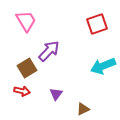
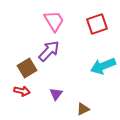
pink trapezoid: moved 28 px right
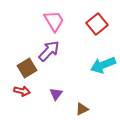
red square: rotated 20 degrees counterclockwise
cyan arrow: moved 1 px up
brown triangle: moved 1 px left
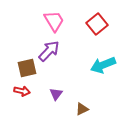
brown square: rotated 18 degrees clockwise
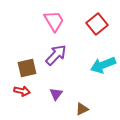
purple arrow: moved 7 px right, 4 px down
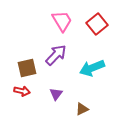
pink trapezoid: moved 8 px right
cyan arrow: moved 11 px left, 3 px down
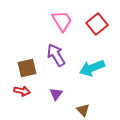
purple arrow: rotated 75 degrees counterclockwise
brown triangle: moved 1 px right, 1 px down; rotated 48 degrees counterclockwise
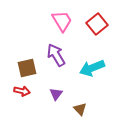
brown triangle: moved 3 px left, 1 px up
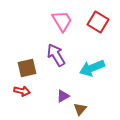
red square: moved 1 px right, 2 px up; rotated 20 degrees counterclockwise
purple triangle: moved 7 px right, 2 px down; rotated 24 degrees clockwise
brown triangle: rotated 24 degrees clockwise
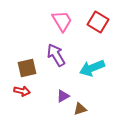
brown triangle: rotated 32 degrees clockwise
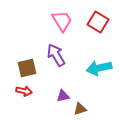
cyan arrow: moved 7 px right; rotated 10 degrees clockwise
red arrow: moved 2 px right
purple triangle: rotated 16 degrees clockwise
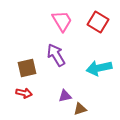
red arrow: moved 2 px down
purple triangle: moved 2 px right
